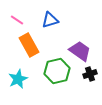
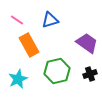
purple trapezoid: moved 7 px right, 8 px up
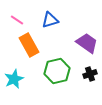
cyan star: moved 4 px left
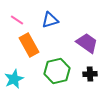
black cross: rotated 16 degrees clockwise
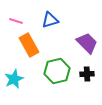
pink line: moved 1 px left, 1 px down; rotated 16 degrees counterclockwise
purple trapezoid: rotated 10 degrees clockwise
black cross: moved 3 px left
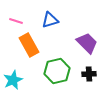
black cross: moved 2 px right
cyan star: moved 1 px left, 1 px down
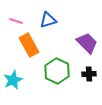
blue triangle: moved 2 px left
green hexagon: rotated 20 degrees counterclockwise
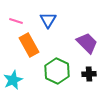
blue triangle: rotated 42 degrees counterclockwise
